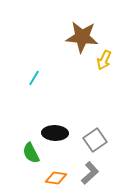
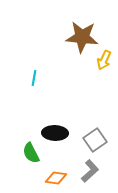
cyan line: rotated 21 degrees counterclockwise
gray L-shape: moved 2 px up
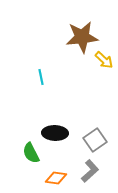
brown star: rotated 12 degrees counterclockwise
yellow arrow: rotated 72 degrees counterclockwise
cyan line: moved 7 px right, 1 px up; rotated 21 degrees counterclockwise
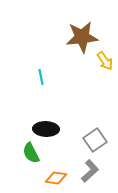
yellow arrow: moved 1 px right, 1 px down; rotated 12 degrees clockwise
black ellipse: moved 9 px left, 4 px up
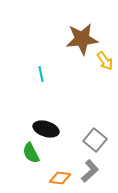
brown star: moved 2 px down
cyan line: moved 3 px up
black ellipse: rotated 15 degrees clockwise
gray square: rotated 15 degrees counterclockwise
orange diamond: moved 4 px right
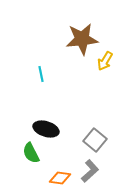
yellow arrow: rotated 66 degrees clockwise
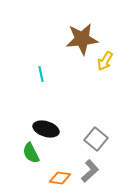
gray square: moved 1 px right, 1 px up
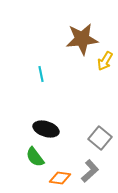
gray square: moved 4 px right, 1 px up
green semicircle: moved 4 px right, 4 px down; rotated 10 degrees counterclockwise
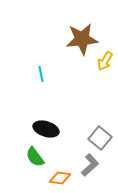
gray L-shape: moved 6 px up
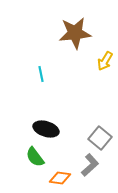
brown star: moved 7 px left, 6 px up
